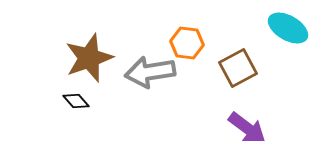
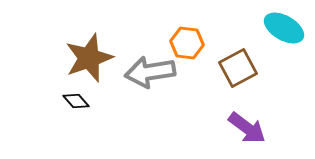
cyan ellipse: moved 4 px left
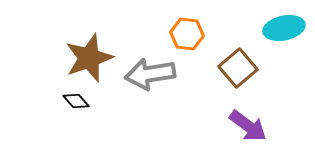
cyan ellipse: rotated 42 degrees counterclockwise
orange hexagon: moved 9 px up
brown square: rotated 12 degrees counterclockwise
gray arrow: moved 2 px down
purple arrow: moved 1 px right, 2 px up
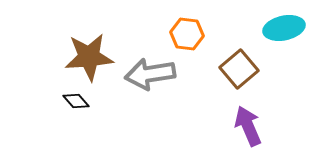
brown star: moved 1 px up; rotated 15 degrees clockwise
brown square: moved 1 px right, 1 px down
purple arrow: rotated 150 degrees counterclockwise
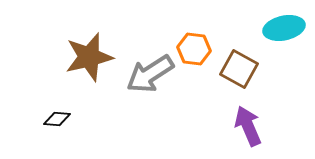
orange hexagon: moved 7 px right, 15 px down
brown star: rotated 9 degrees counterclockwise
brown square: rotated 21 degrees counterclockwise
gray arrow: rotated 24 degrees counterclockwise
black diamond: moved 19 px left, 18 px down; rotated 44 degrees counterclockwise
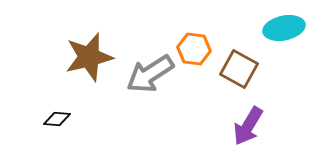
purple arrow: rotated 126 degrees counterclockwise
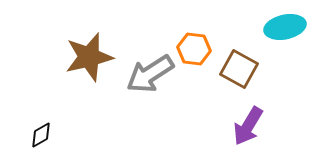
cyan ellipse: moved 1 px right, 1 px up
black diamond: moved 16 px left, 16 px down; rotated 36 degrees counterclockwise
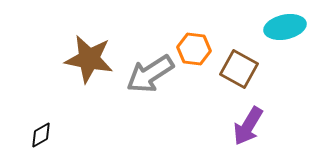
brown star: moved 2 px down; rotated 24 degrees clockwise
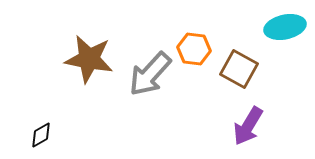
gray arrow: rotated 15 degrees counterclockwise
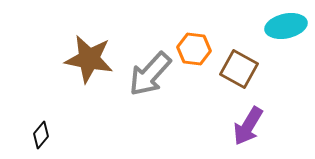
cyan ellipse: moved 1 px right, 1 px up
black diamond: rotated 20 degrees counterclockwise
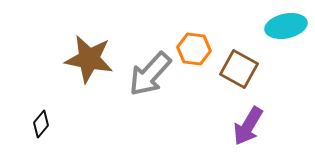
black diamond: moved 11 px up
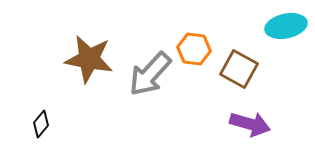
purple arrow: moved 2 px right, 2 px up; rotated 105 degrees counterclockwise
